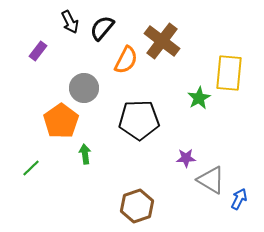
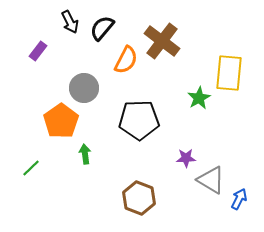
brown hexagon: moved 2 px right, 8 px up; rotated 20 degrees counterclockwise
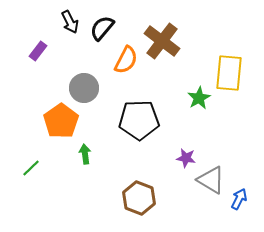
purple star: rotated 12 degrees clockwise
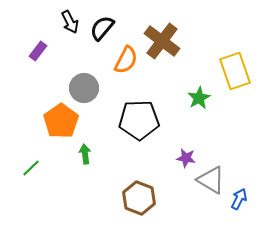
yellow rectangle: moved 6 px right, 2 px up; rotated 24 degrees counterclockwise
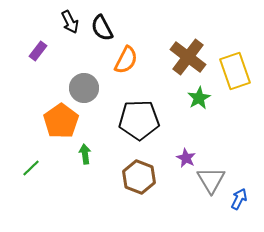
black semicircle: rotated 68 degrees counterclockwise
brown cross: moved 26 px right, 16 px down
purple star: rotated 18 degrees clockwise
gray triangle: rotated 28 degrees clockwise
brown hexagon: moved 21 px up
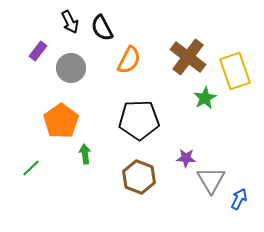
orange semicircle: moved 3 px right
gray circle: moved 13 px left, 20 px up
green star: moved 6 px right
purple star: rotated 24 degrees counterclockwise
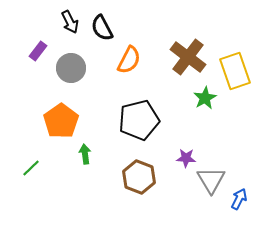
black pentagon: rotated 12 degrees counterclockwise
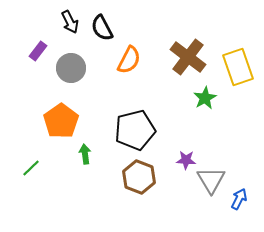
yellow rectangle: moved 3 px right, 4 px up
black pentagon: moved 4 px left, 10 px down
purple star: moved 2 px down
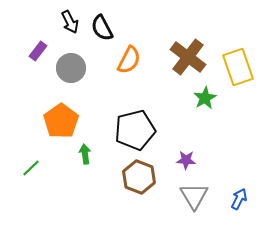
gray triangle: moved 17 px left, 16 px down
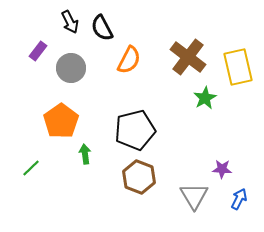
yellow rectangle: rotated 6 degrees clockwise
purple star: moved 36 px right, 9 px down
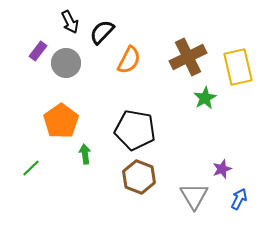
black semicircle: moved 4 px down; rotated 72 degrees clockwise
brown cross: rotated 27 degrees clockwise
gray circle: moved 5 px left, 5 px up
black pentagon: rotated 24 degrees clockwise
purple star: rotated 24 degrees counterclockwise
